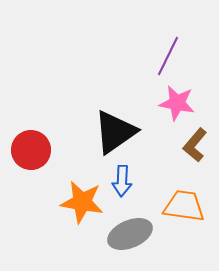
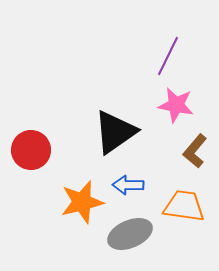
pink star: moved 1 px left, 2 px down
brown L-shape: moved 6 px down
blue arrow: moved 6 px right, 4 px down; rotated 88 degrees clockwise
orange star: rotated 24 degrees counterclockwise
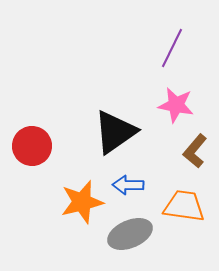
purple line: moved 4 px right, 8 px up
red circle: moved 1 px right, 4 px up
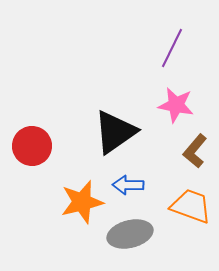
orange trapezoid: moved 7 px right; rotated 12 degrees clockwise
gray ellipse: rotated 9 degrees clockwise
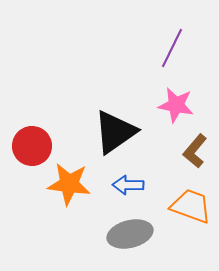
orange star: moved 13 px left, 18 px up; rotated 21 degrees clockwise
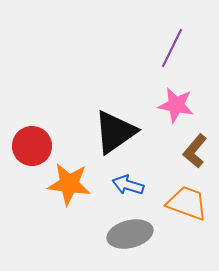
blue arrow: rotated 16 degrees clockwise
orange trapezoid: moved 4 px left, 3 px up
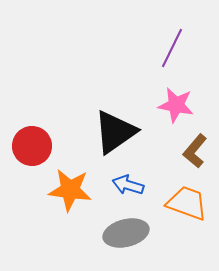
orange star: moved 1 px right, 6 px down
gray ellipse: moved 4 px left, 1 px up
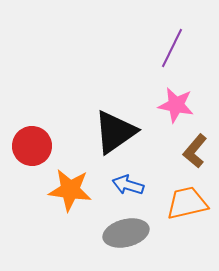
orange trapezoid: rotated 33 degrees counterclockwise
